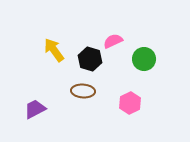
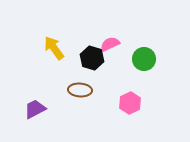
pink semicircle: moved 3 px left, 3 px down
yellow arrow: moved 2 px up
black hexagon: moved 2 px right, 1 px up
brown ellipse: moved 3 px left, 1 px up
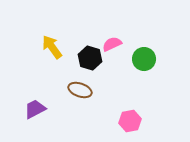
pink semicircle: moved 2 px right
yellow arrow: moved 2 px left, 1 px up
black hexagon: moved 2 px left
brown ellipse: rotated 15 degrees clockwise
pink hexagon: moved 18 px down; rotated 15 degrees clockwise
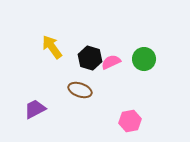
pink semicircle: moved 1 px left, 18 px down
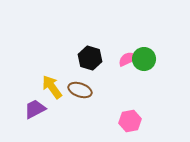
yellow arrow: moved 40 px down
pink semicircle: moved 17 px right, 3 px up
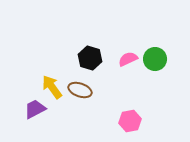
green circle: moved 11 px right
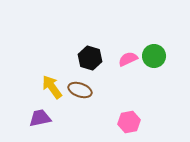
green circle: moved 1 px left, 3 px up
purple trapezoid: moved 5 px right, 9 px down; rotated 15 degrees clockwise
pink hexagon: moved 1 px left, 1 px down
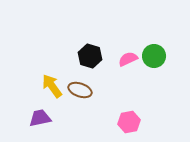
black hexagon: moved 2 px up
yellow arrow: moved 1 px up
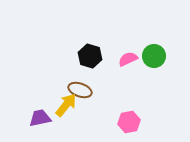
yellow arrow: moved 14 px right, 19 px down; rotated 75 degrees clockwise
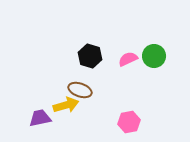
yellow arrow: rotated 35 degrees clockwise
